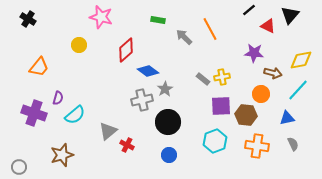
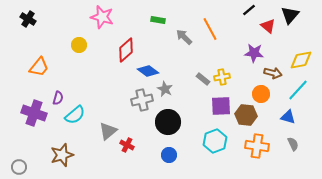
pink star: moved 1 px right
red triangle: rotated 14 degrees clockwise
gray star: rotated 14 degrees counterclockwise
blue triangle: moved 1 px right, 1 px up; rotated 28 degrees clockwise
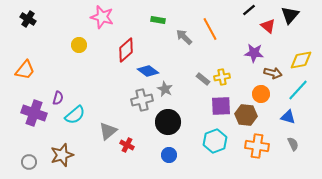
orange trapezoid: moved 14 px left, 3 px down
gray circle: moved 10 px right, 5 px up
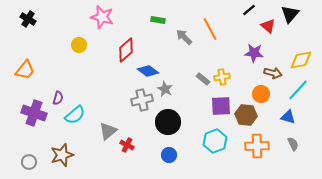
black triangle: moved 1 px up
orange cross: rotated 10 degrees counterclockwise
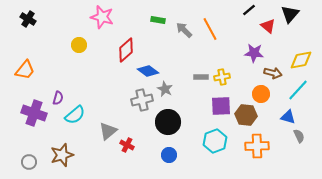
gray arrow: moved 7 px up
gray rectangle: moved 2 px left, 2 px up; rotated 40 degrees counterclockwise
gray semicircle: moved 6 px right, 8 px up
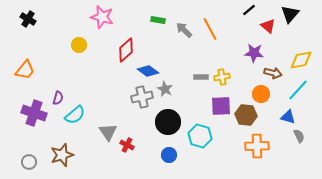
gray cross: moved 3 px up
gray triangle: moved 1 px down; rotated 24 degrees counterclockwise
cyan hexagon: moved 15 px left, 5 px up; rotated 25 degrees counterclockwise
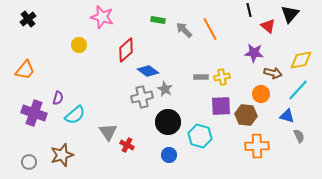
black line: rotated 64 degrees counterclockwise
black cross: rotated 21 degrees clockwise
blue triangle: moved 1 px left, 1 px up
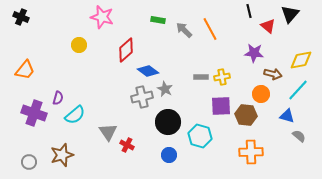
black line: moved 1 px down
black cross: moved 7 px left, 2 px up; rotated 28 degrees counterclockwise
brown arrow: moved 1 px down
gray semicircle: rotated 24 degrees counterclockwise
orange cross: moved 6 px left, 6 px down
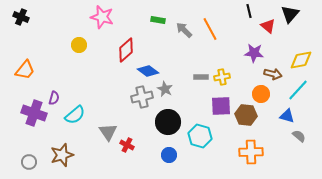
purple semicircle: moved 4 px left
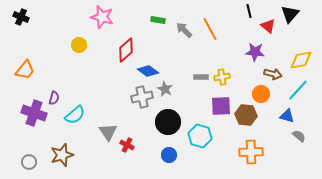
purple star: moved 1 px right, 1 px up
